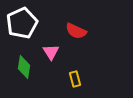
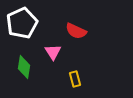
pink triangle: moved 2 px right
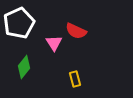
white pentagon: moved 3 px left
pink triangle: moved 1 px right, 9 px up
green diamond: rotated 30 degrees clockwise
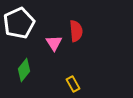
red semicircle: rotated 120 degrees counterclockwise
green diamond: moved 3 px down
yellow rectangle: moved 2 px left, 5 px down; rotated 14 degrees counterclockwise
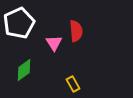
green diamond: rotated 15 degrees clockwise
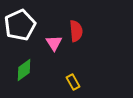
white pentagon: moved 1 px right, 2 px down
yellow rectangle: moved 2 px up
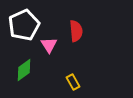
white pentagon: moved 4 px right
pink triangle: moved 5 px left, 2 px down
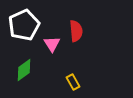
pink triangle: moved 3 px right, 1 px up
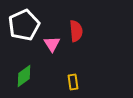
green diamond: moved 6 px down
yellow rectangle: rotated 21 degrees clockwise
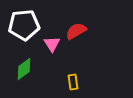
white pentagon: rotated 20 degrees clockwise
red semicircle: rotated 115 degrees counterclockwise
green diamond: moved 7 px up
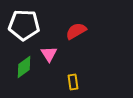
white pentagon: rotated 8 degrees clockwise
pink triangle: moved 3 px left, 10 px down
green diamond: moved 2 px up
